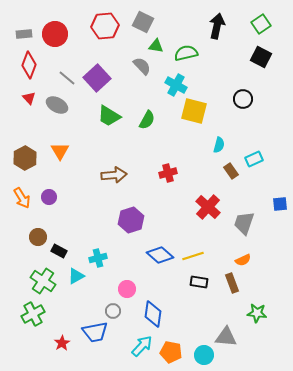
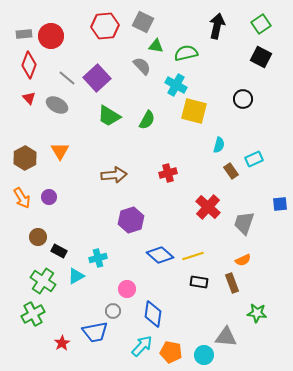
red circle at (55, 34): moved 4 px left, 2 px down
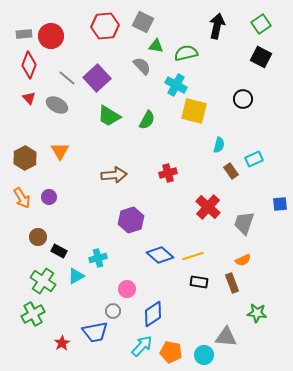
blue diamond at (153, 314): rotated 48 degrees clockwise
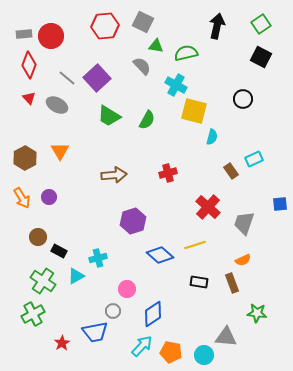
cyan semicircle at (219, 145): moved 7 px left, 8 px up
purple hexagon at (131, 220): moved 2 px right, 1 px down
yellow line at (193, 256): moved 2 px right, 11 px up
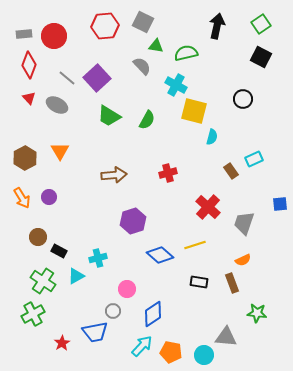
red circle at (51, 36): moved 3 px right
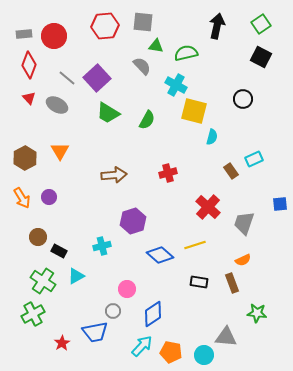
gray square at (143, 22): rotated 20 degrees counterclockwise
green trapezoid at (109, 116): moved 1 px left, 3 px up
cyan cross at (98, 258): moved 4 px right, 12 px up
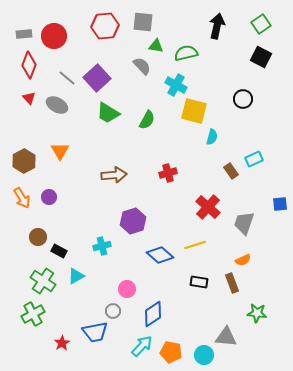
brown hexagon at (25, 158): moved 1 px left, 3 px down
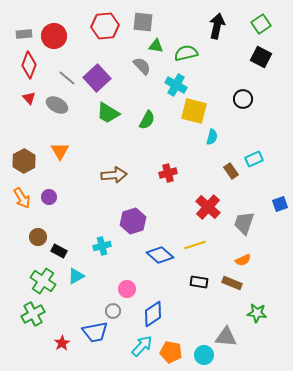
blue square at (280, 204): rotated 14 degrees counterclockwise
brown rectangle at (232, 283): rotated 48 degrees counterclockwise
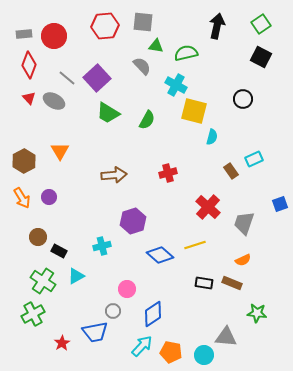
gray ellipse at (57, 105): moved 3 px left, 4 px up
black rectangle at (199, 282): moved 5 px right, 1 px down
